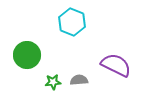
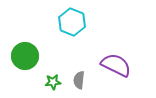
green circle: moved 2 px left, 1 px down
gray semicircle: rotated 78 degrees counterclockwise
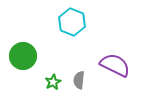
green circle: moved 2 px left
purple semicircle: moved 1 px left
green star: rotated 21 degrees counterclockwise
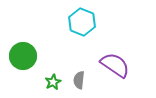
cyan hexagon: moved 10 px right
purple semicircle: rotated 8 degrees clockwise
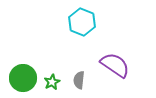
green circle: moved 22 px down
green star: moved 1 px left
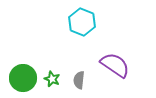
green star: moved 3 px up; rotated 21 degrees counterclockwise
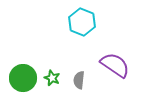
green star: moved 1 px up
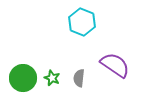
gray semicircle: moved 2 px up
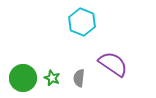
purple semicircle: moved 2 px left, 1 px up
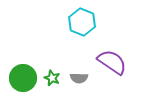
purple semicircle: moved 1 px left, 2 px up
gray semicircle: rotated 96 degrees counterclockwise
